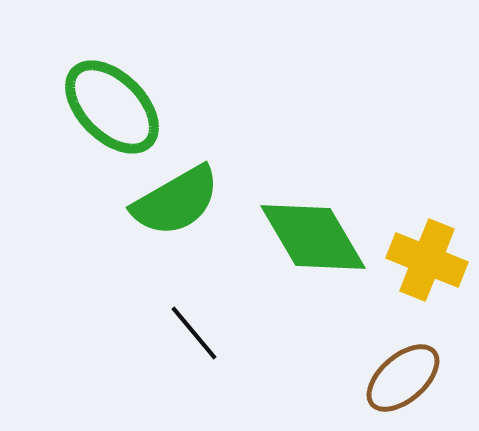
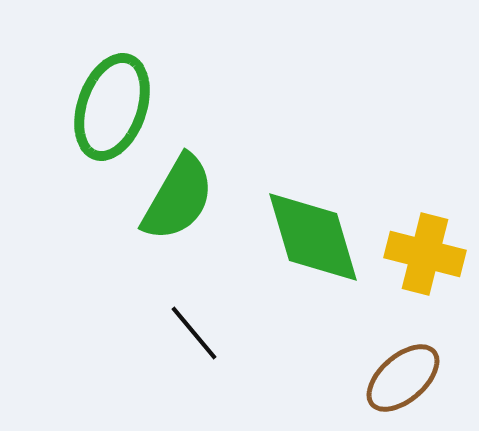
green ellipse: rotated 64 degrees clockwise
green semicircle: moved 2 px right, 3 px up; rotated 30 degrees counterclockwise
green diamond: rotated 14 degrees clockwise
yellow cross: moved 2 px left, 6 px up; rotated 8 degrees counterclockwise
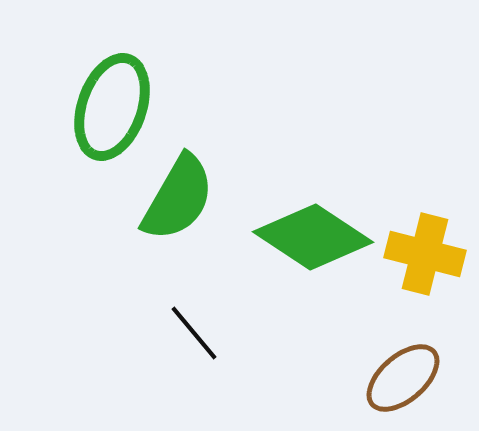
green diamond: rotated 40 degrees counterclockwise
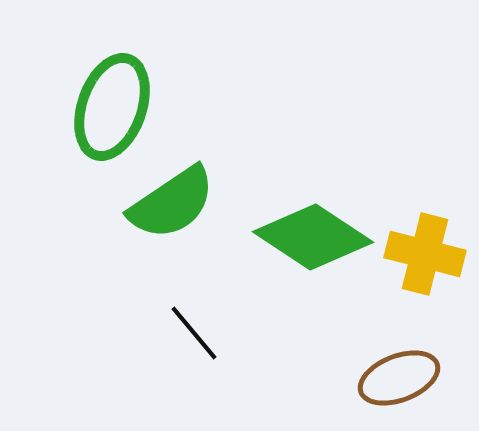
green semicircle: moved 6 px left, 5 px down; rotated 26 degrees clockwise
brown ellipse: moved 4 px left; rotated 20 degrees clockwise
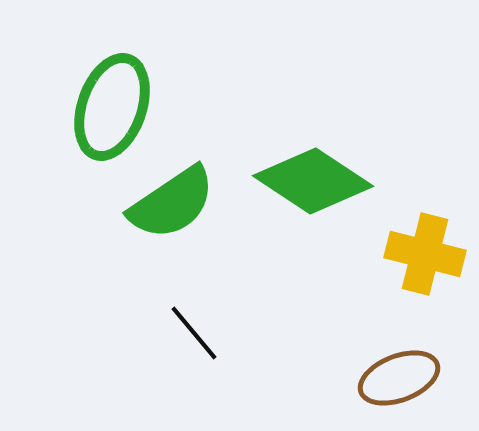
green diamond: moved 56 px up
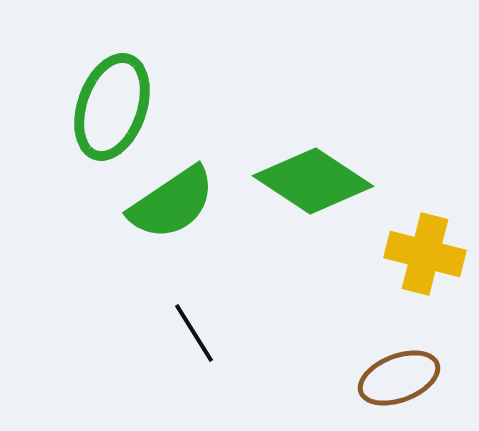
black line: rotated 8 degrees clockwise
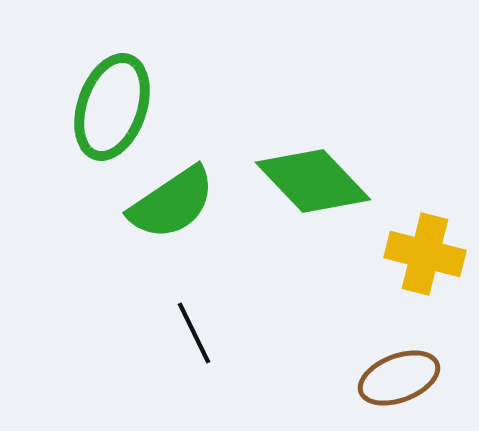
green diamond: rotated 13 degrees clockwise
black line: rotated 6 degrees clockwise
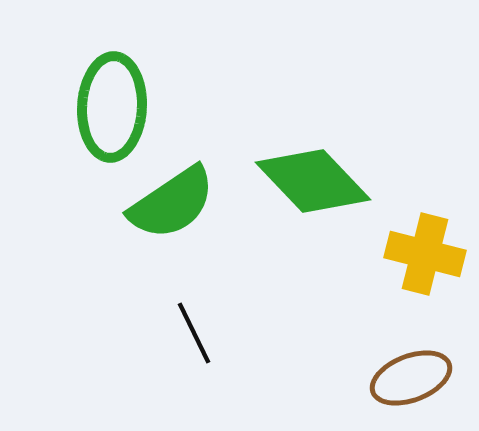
green ellipse: rotated 16 degrees counterclockwise
brown ellipse: moved 12 px right
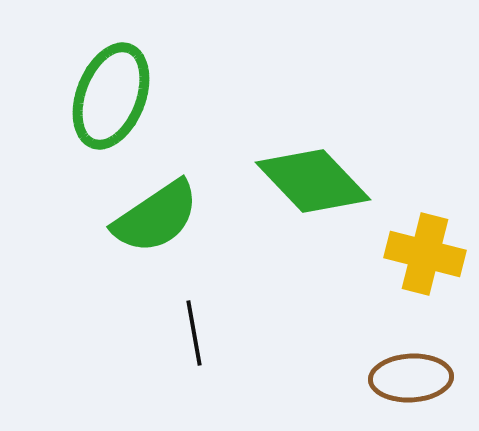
green ellipse: moved 1 px left, 11 px up; rotated 18 degrees clockwise
green semicircle: moved 16 px left, 14 px down
black line: rotated 16 degrees clockwise
brown ellipse: rotated 18 degrees clockwise
